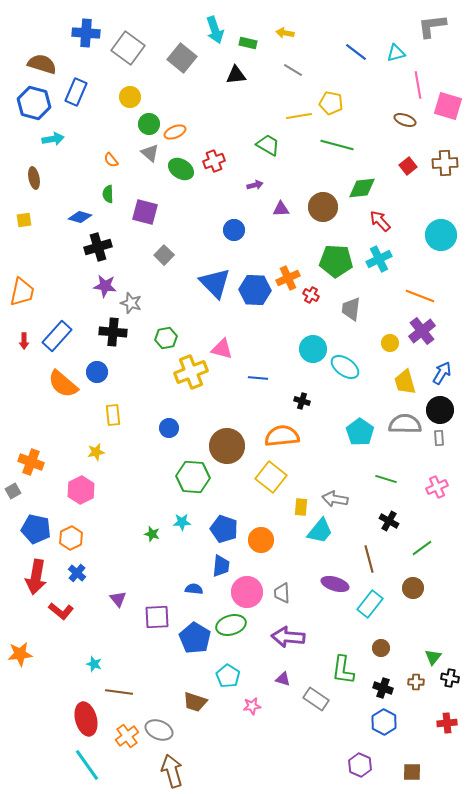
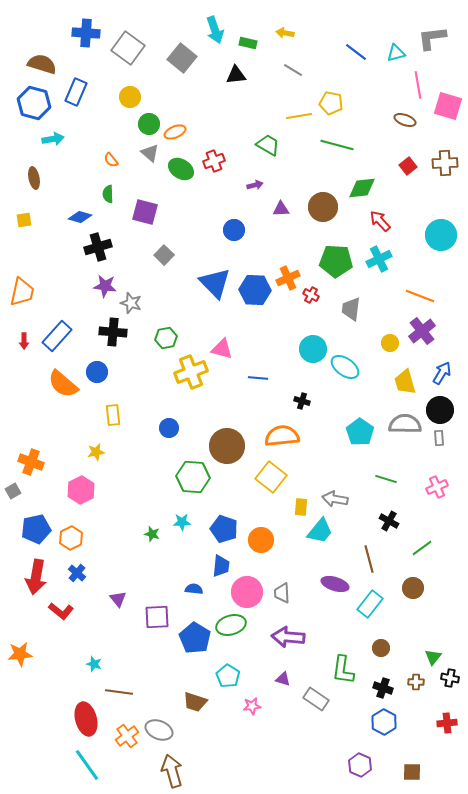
gray L-shape at (432, 26): moved 12 px down
blue pentagon at (36, 529): rotated 24 degrees counterclockwise
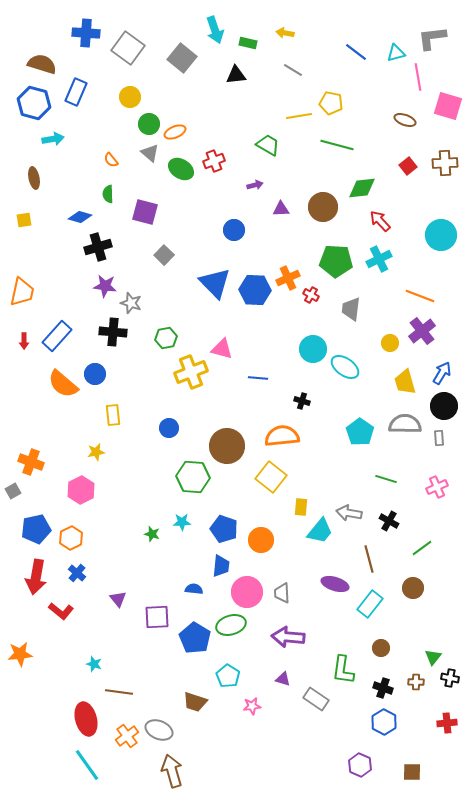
pink line at (418, 85): moved 8 px up
blue circle at (97, 372): moved 2 px left, 2 px down
black circle at (440, 410): moved 4 px right, 4 px up
gray arrow at (335, 499): moved 14 px right, 14 px down
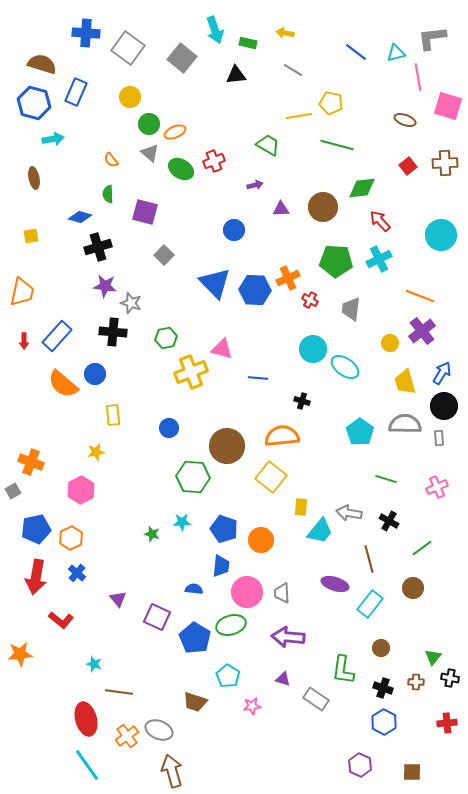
yellow square at (24, 220): moved 7 px right, 16 px down
red cross at (311, 295): moved 1 px left, 5 px down
red L-shape at (61, 611): moved 9 px down
purple square at (157, 617): rotated 28 degrees clockwise
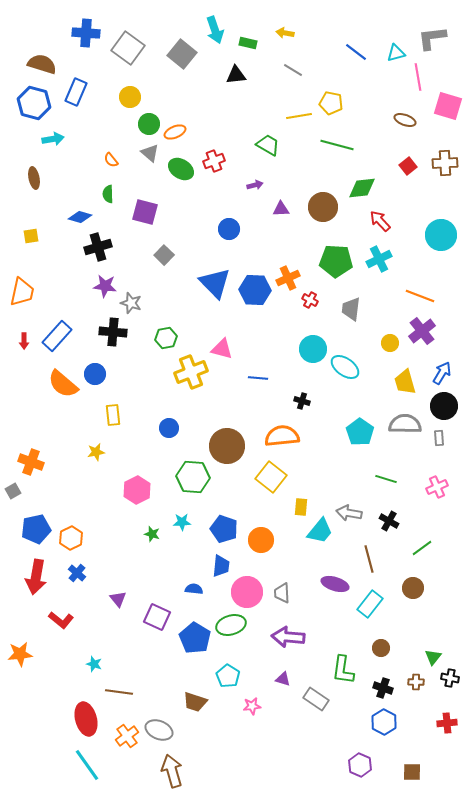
gray square at (182, 58): moved 4 px up
blue circle at (234, 230): moved 5 px left, 1 px up
pink hexagon at (81, 490): moved 56 px right
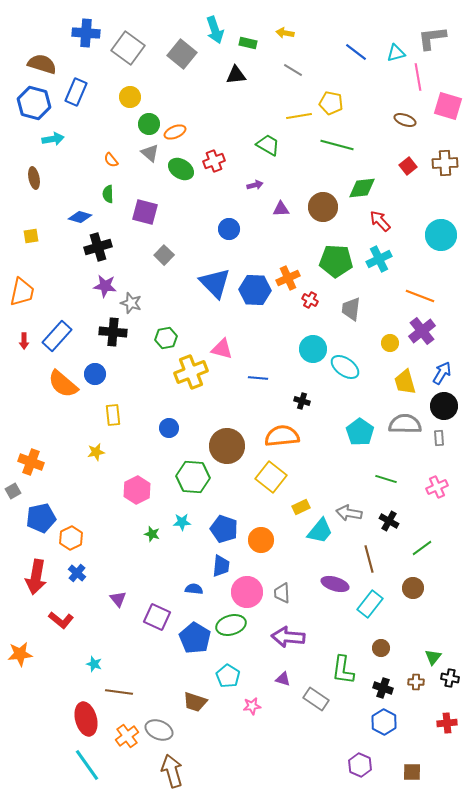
yellow rectangle at (301, 507): rotated 60 degrees clockwise
blue pentagon at (36, 529): moved 5 px right, 11 px up
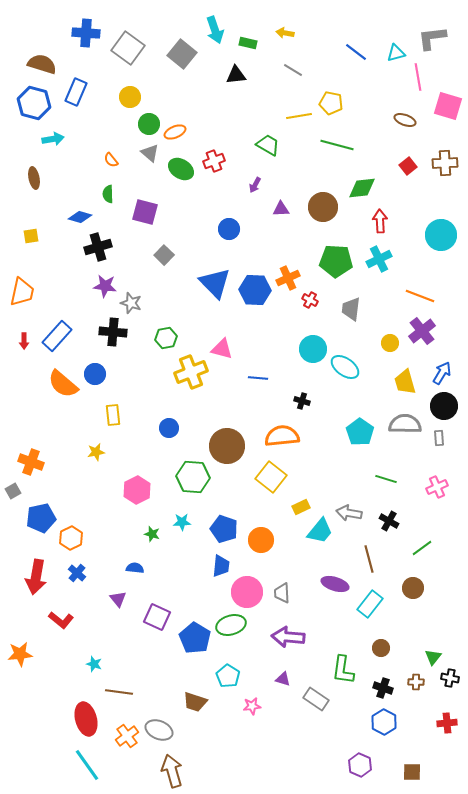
purple arrow at (255, 185): rotated 133 degrees clockwise
red arrow at (380, 221): rotated 40 degrees clockwise
blue semicircle at (194, 589): moved 59 px left, 21 px up
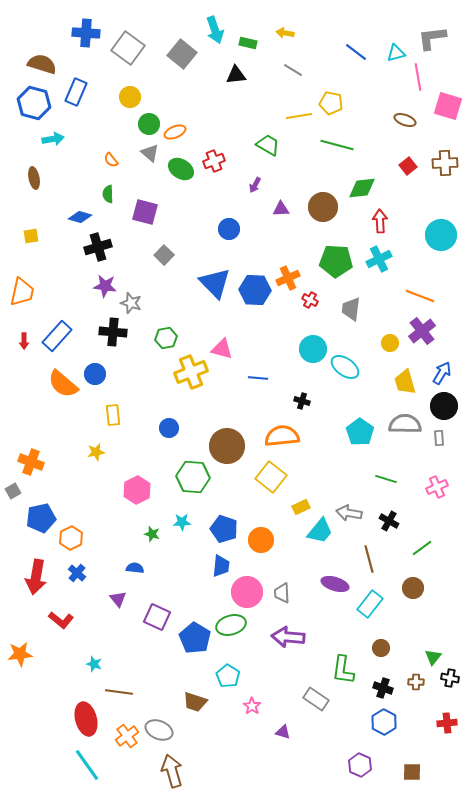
purple triangle at (283, 679): moved 53 px down
pink star at (252, 706): rotated 30 degrees counterclockwise
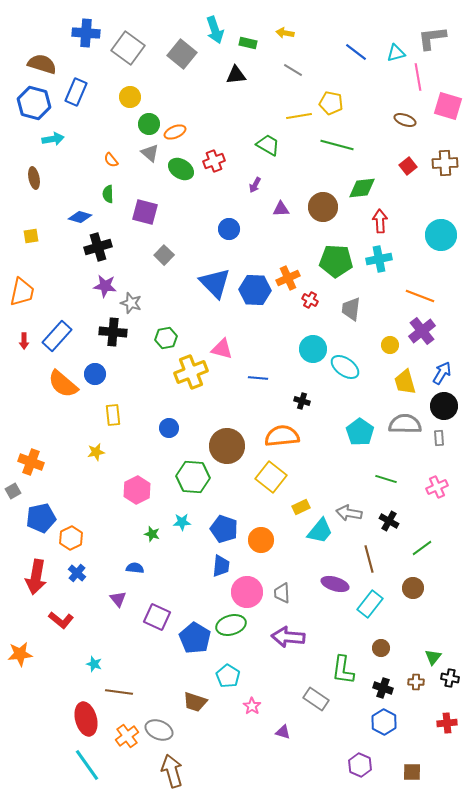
cyan cross at (379, 259): rotated 15 degrees clockwise
yellow circle at (390, 343): moved 2 px down
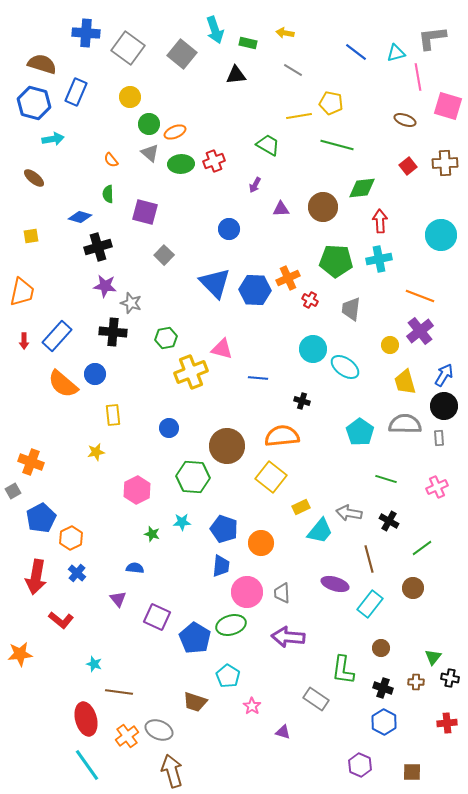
green ellipse at (181, 169): moved 5 px up; rotated 35 degrees counterclockwise
brown ellipse at (34, 178): rotated 40 degrees counterclockwise
purple cross at (422, 331): moved 2 px left
blue arrow at (442, 373): moved 2 px right, 2 px down
blue pentagon at (41, 518): rotated 16 degrees counterclockwise
orange circle at (261, 540): moved 3 px down
